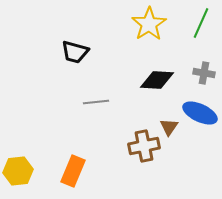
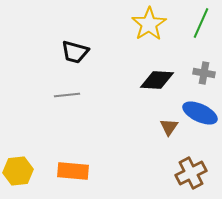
gray line: moved 29 px left, 7 px up
brown cross: moved 47 px right, 27 px down; rotated 16 degrees counterclockwise
orange rectangle: rotated 72 degrees clockwise
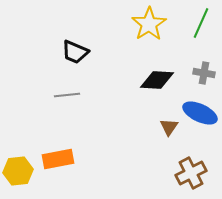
black trapezoid: rotated 8 degrees clockwise
orange rectangle: moved 15 px left, 12 px up; rotated 16 degrees counterclockwise
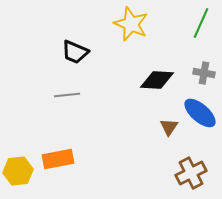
yellow star: moved 18 px left; rotated 16 degrees counterclockwise
blue ellipse: rotated 16 degrees clockwise
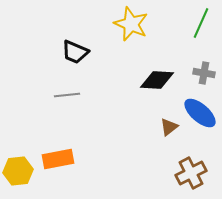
brown triangle: rotated 18 degrees clockwise
